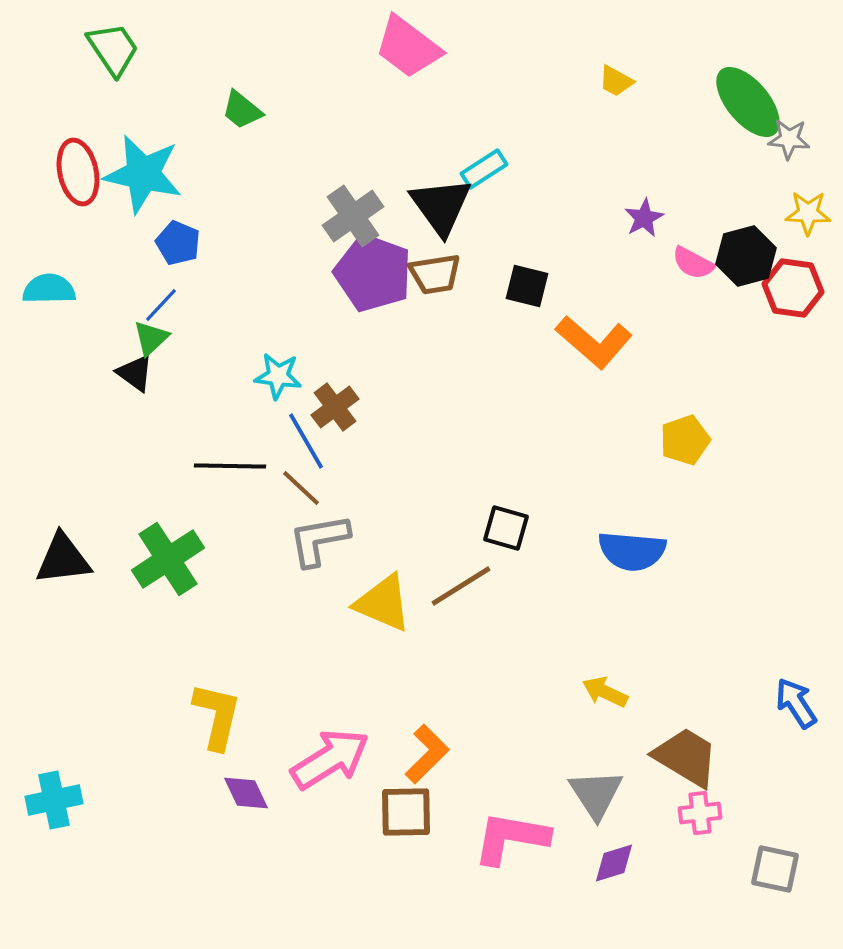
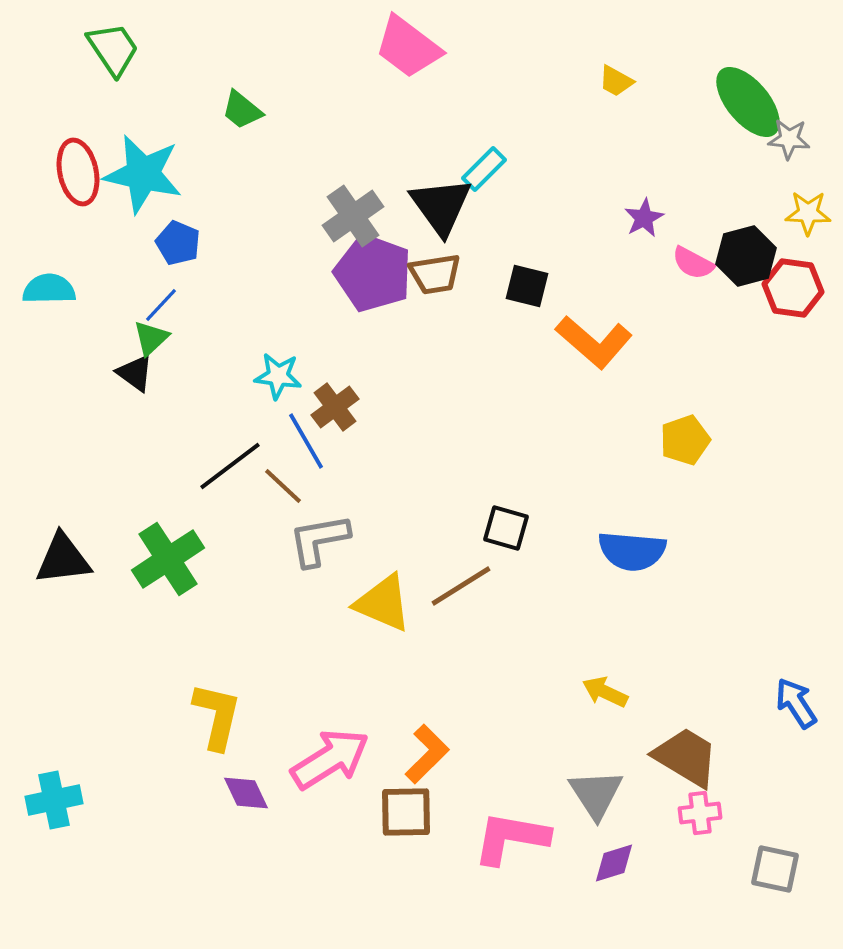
cyan rectangle at (484, 169): rotated 12 degrees counterclockwise
black line at (230, 466): rotated 38 degrees counterclockwise
brown line at (301, 488): moved 18 px left, 2 px up
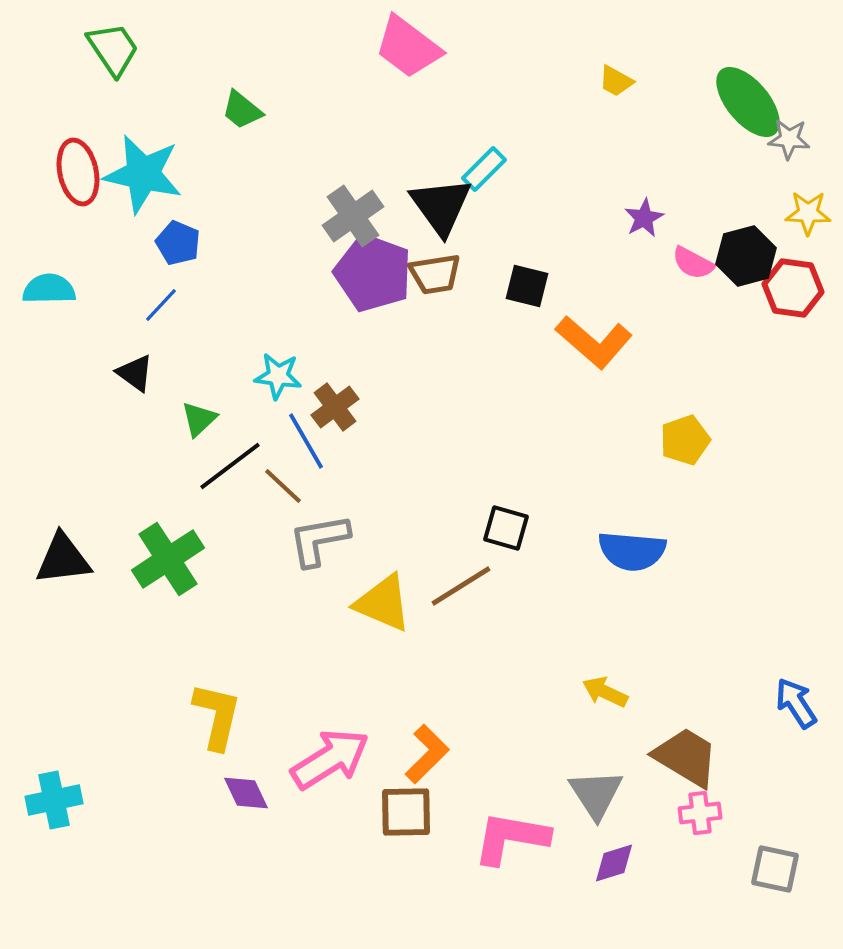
green triangle at (151, 338): moved 48 px right, 81 px down
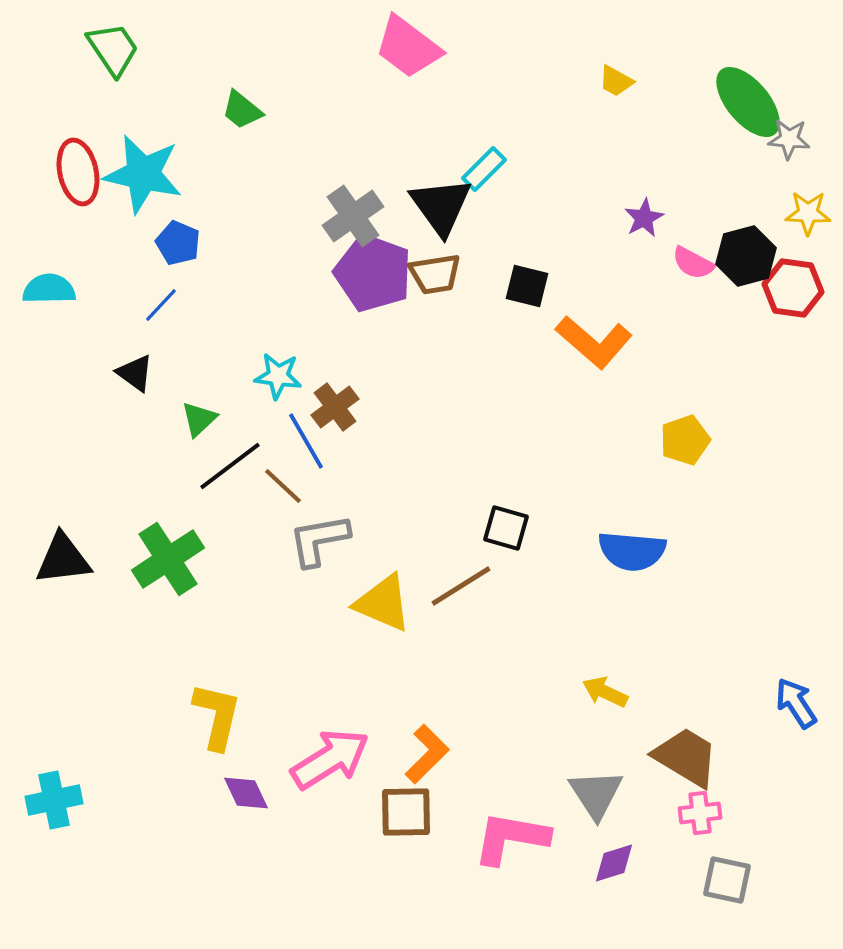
gray square at (775, 869): moved 48 px left, 11 px down
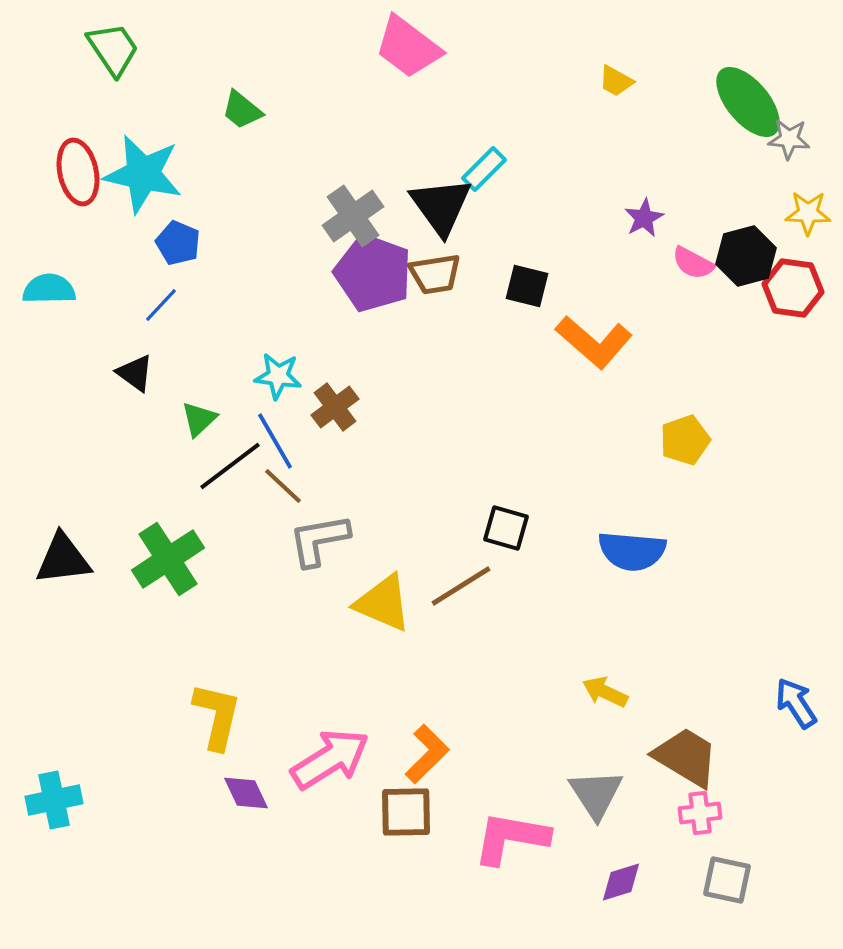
blue line at (306, 441): moved 31 px left
purple diamond at (614, 863): moved 7 px right, 19 px down
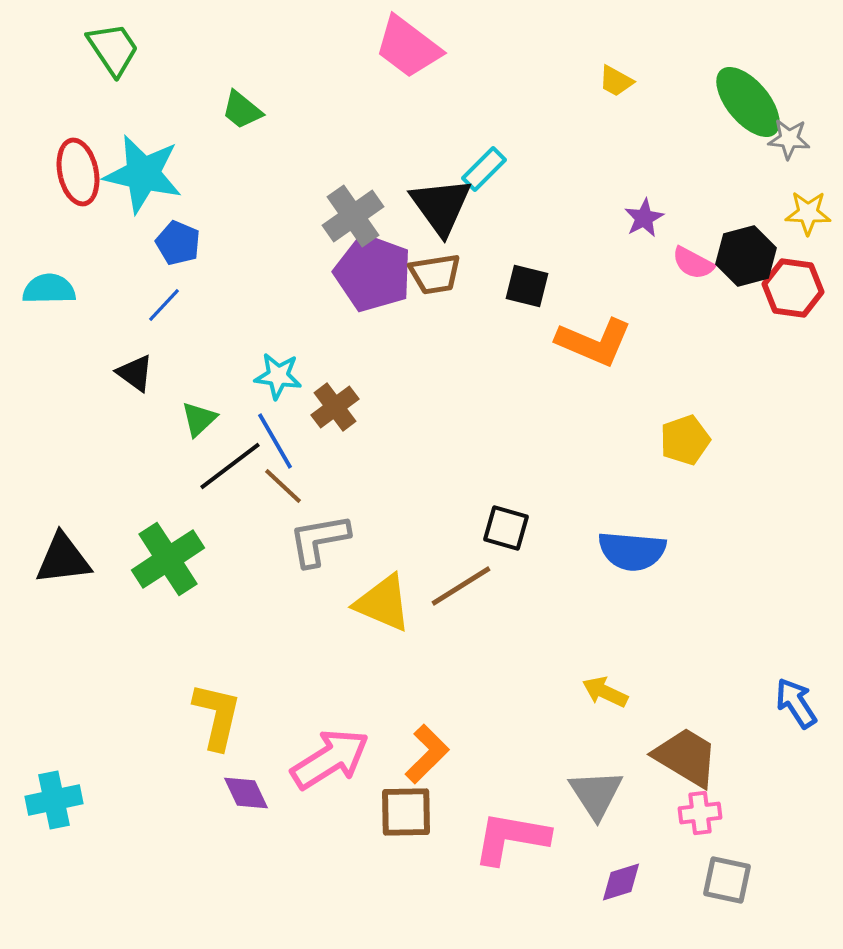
blue line at (161, 305): moved 3 px right
orange L-shape at (594, 342): rotated 18 degrees counterclockwise
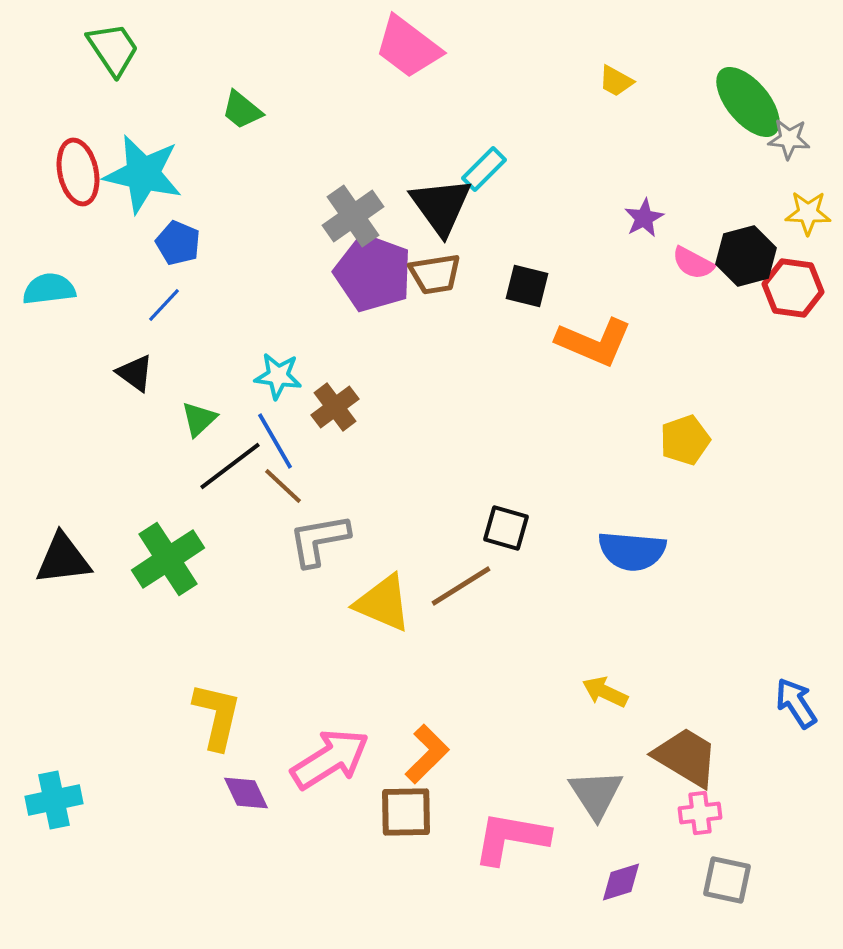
cyan semicircle at (49, 289): rotated 6 degrees counterclockwise
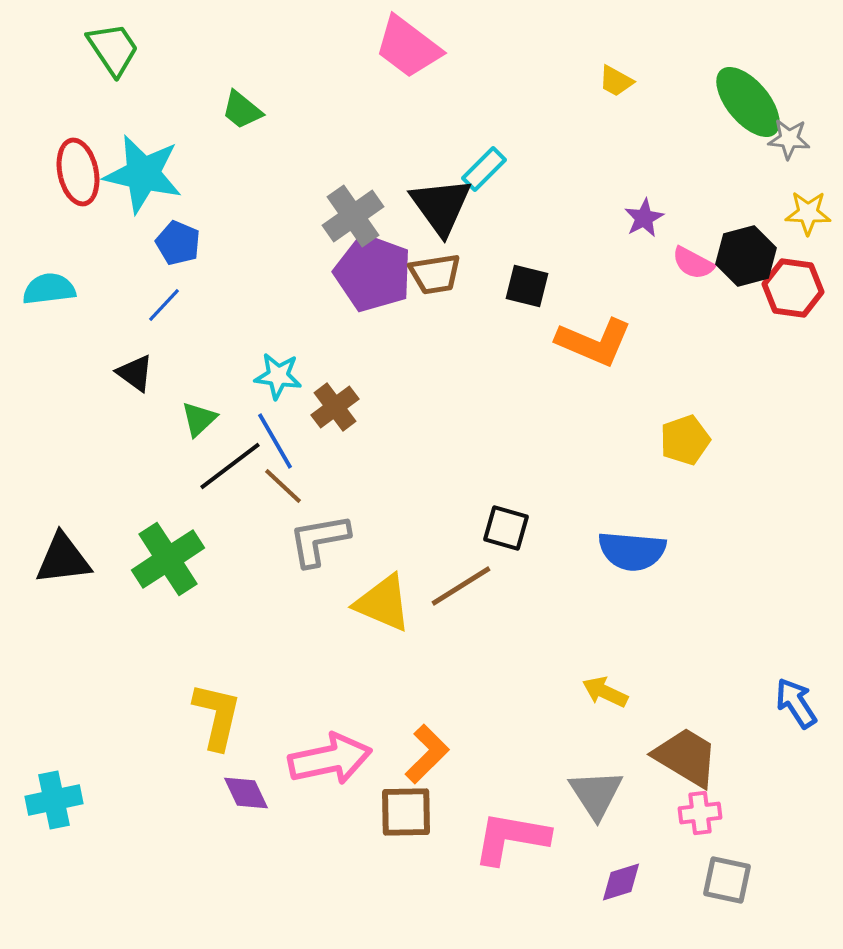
pink arrow at (330, 759): rotated 20 degrees clockwise
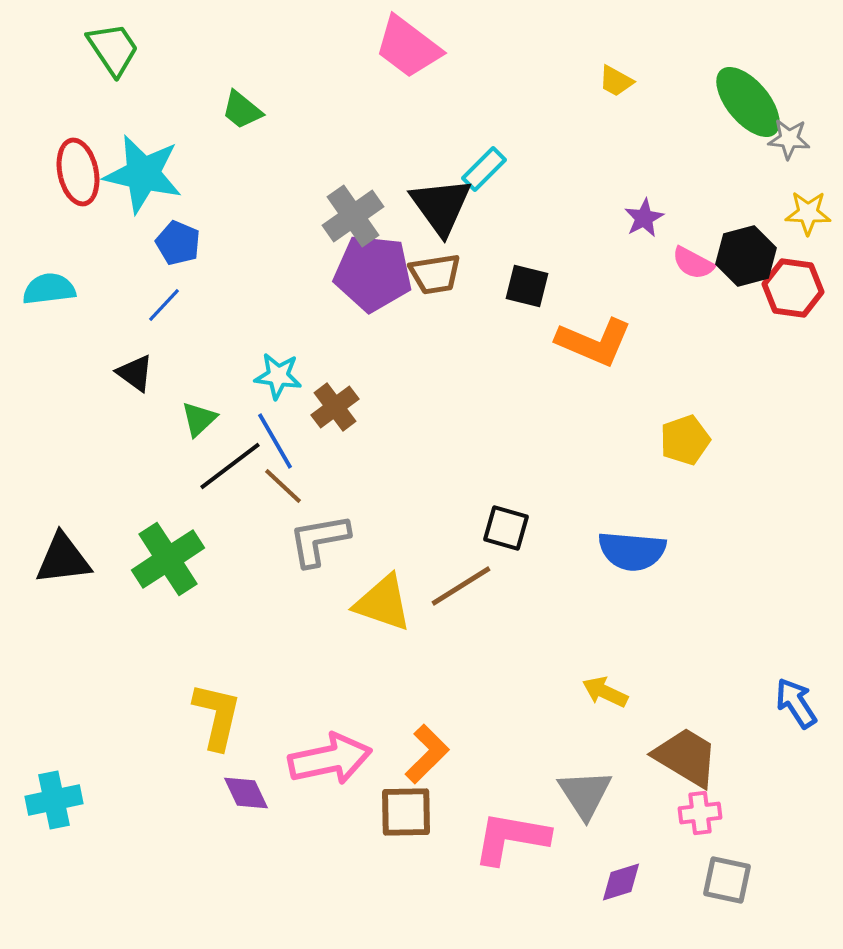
purple pentagon at (373, 273): rotated 14 degrees counterclockwise
yellow triangle at (383, 603): rotated 4 degrees counterclockwise
gray triangle at (596, 794): moved 11 px left
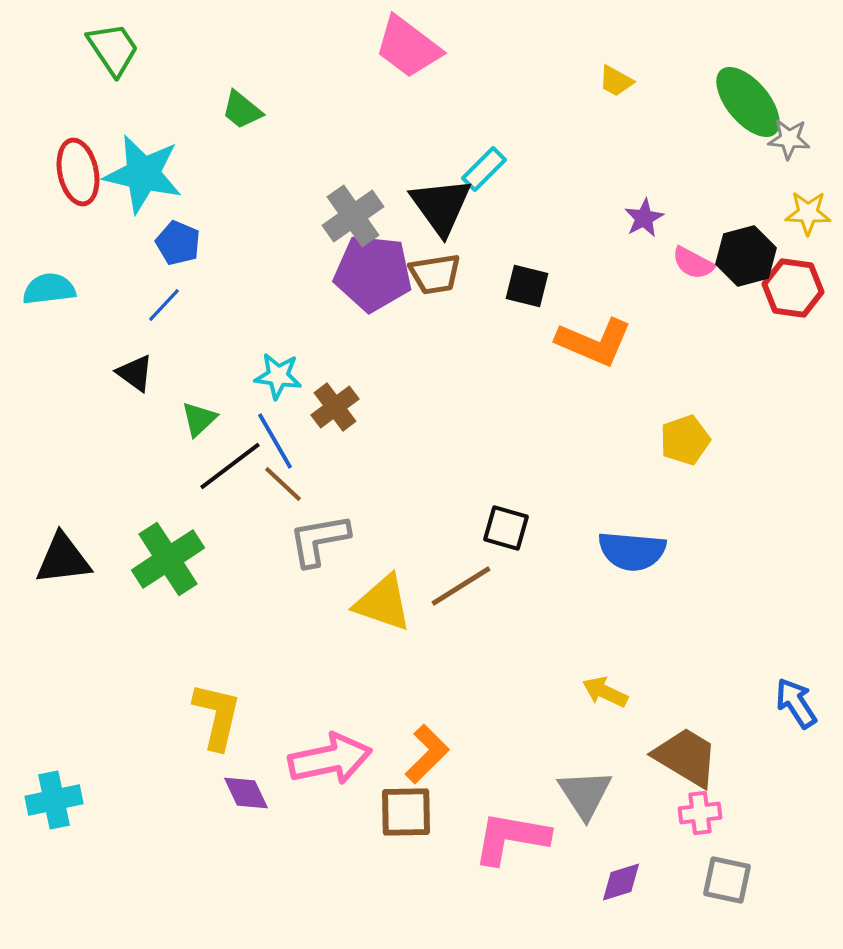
brown line at (283, 486): moved 2 px up
